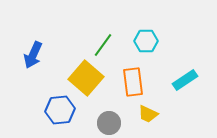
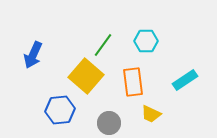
yellow square: moved 2 px up
yellow trapezoid: moved 3 px right
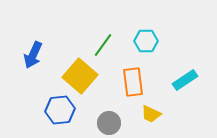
yellow square: moved 6 px left
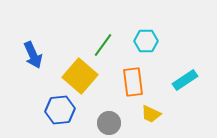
blue arrow: rotated 48 degrees counterclockwise
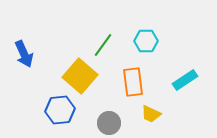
blue arrow: moved 9 px left, 1 px up
